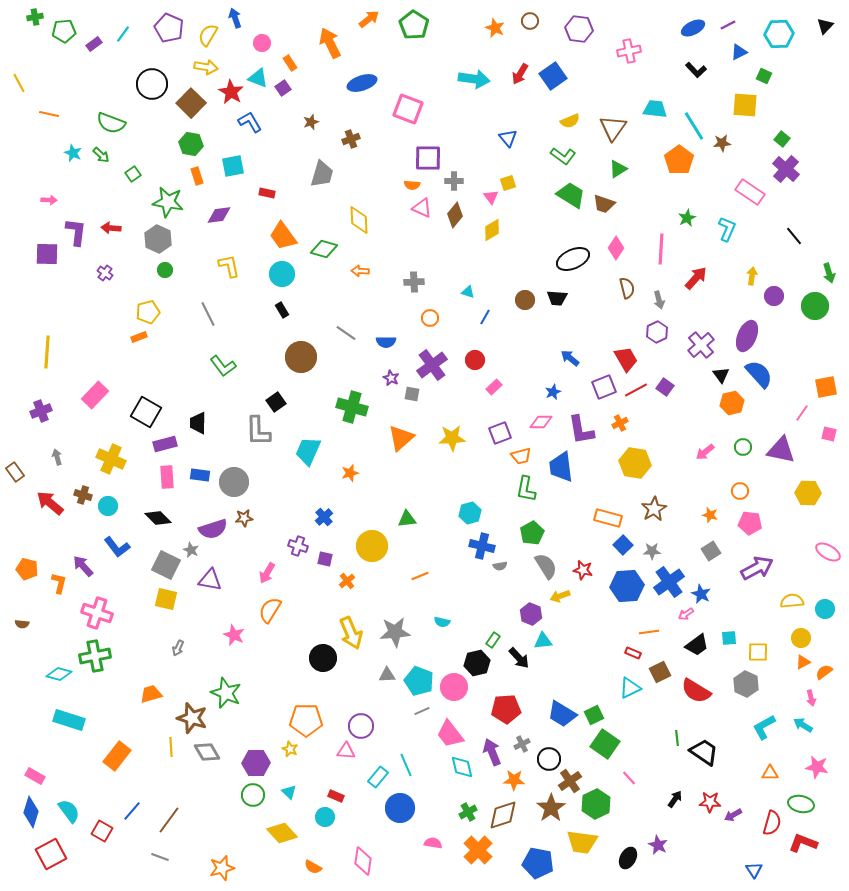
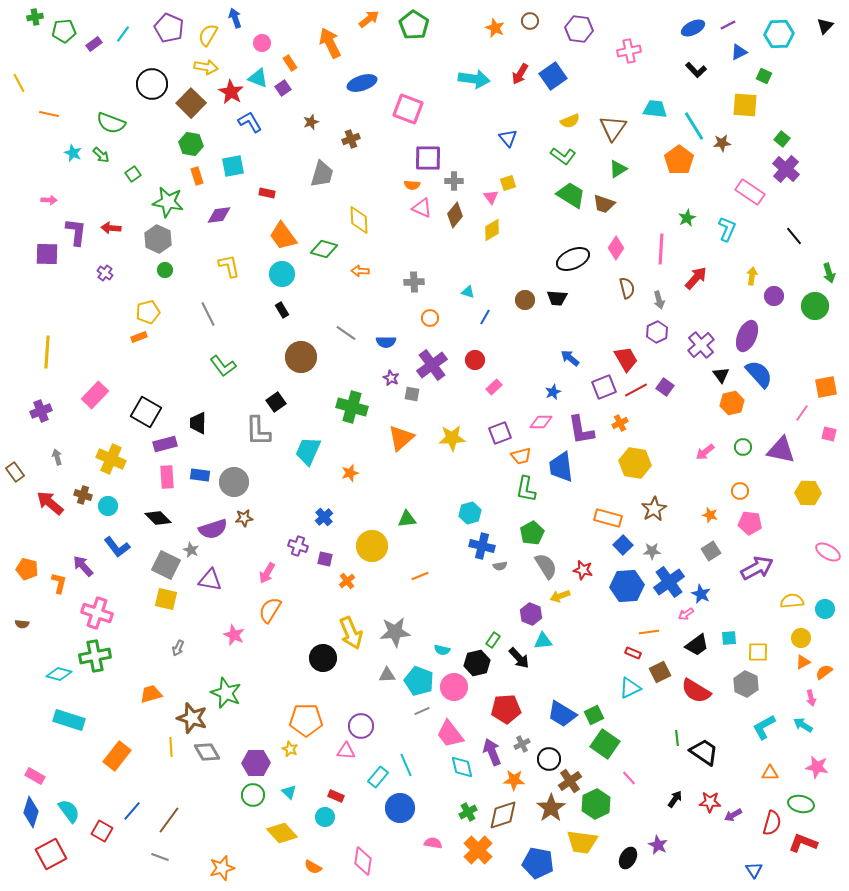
cyan semicircle at (442, 622): moved 28 px down
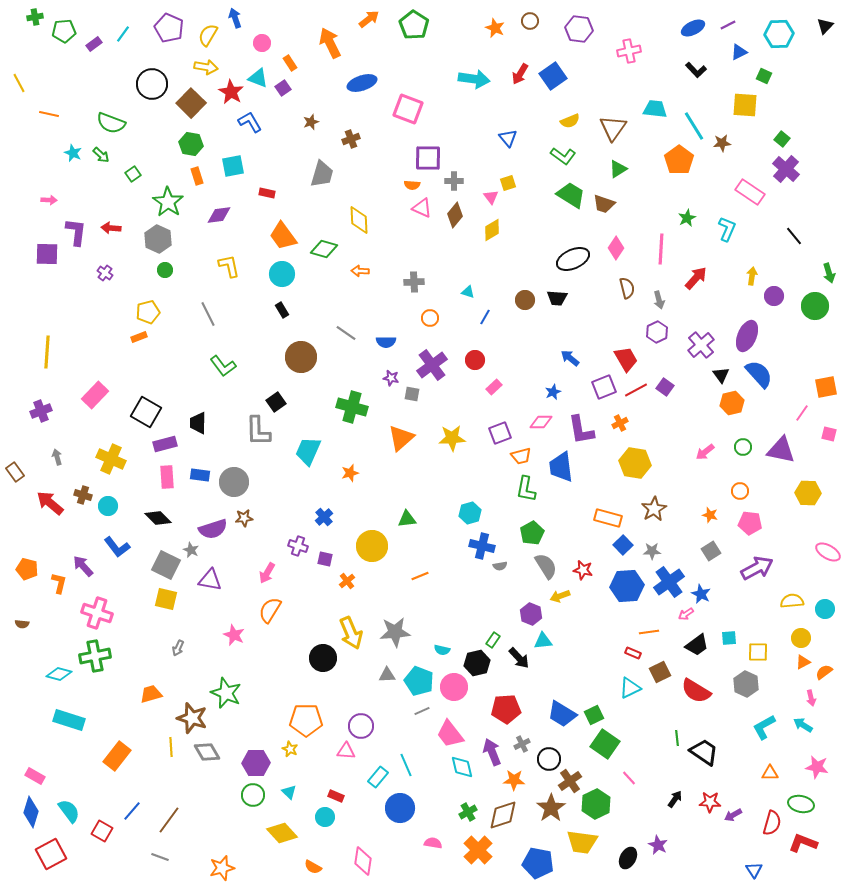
green star at (168, 202): rotated 24 degrees clockwise
purple star at (391, 378): rotated 14 degrees counterclockwise
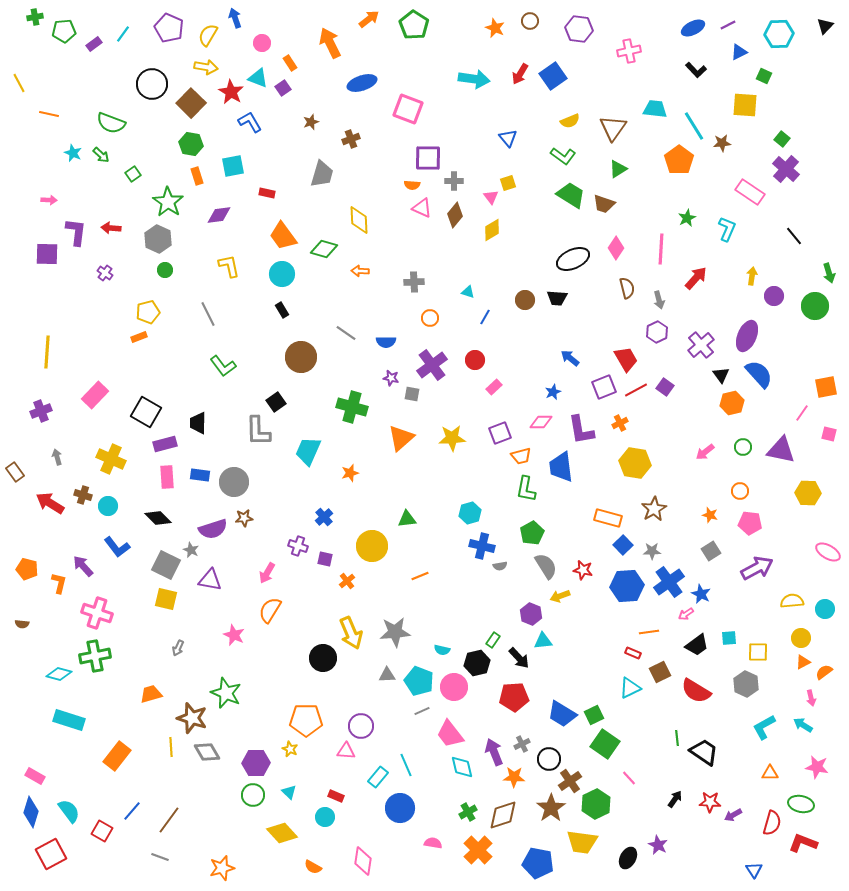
red arrow at (50, 503): rotated 8 degrees counterclockwise
red pentagon at (506, 709): moved 8 px right, 12 px up
purple arrow at (492, 752): moved 2 px right
orange star at (514, 780): moved 3 px up
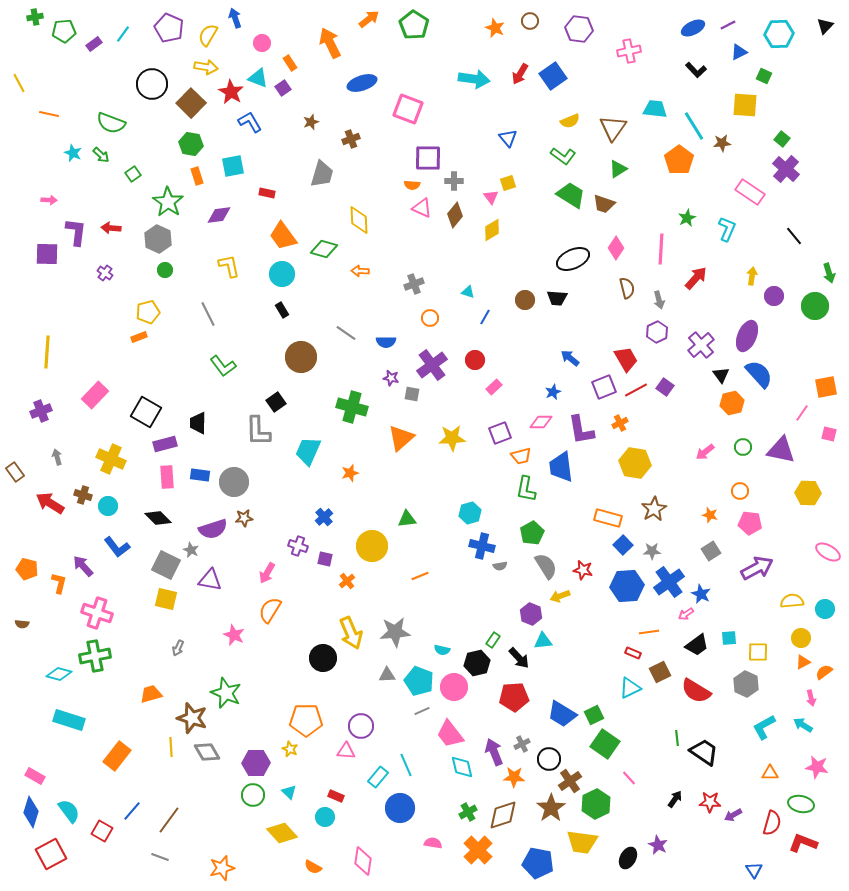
gray cross at (414, 282): moved 2 px down; rotated 18 degrees counterclockwise
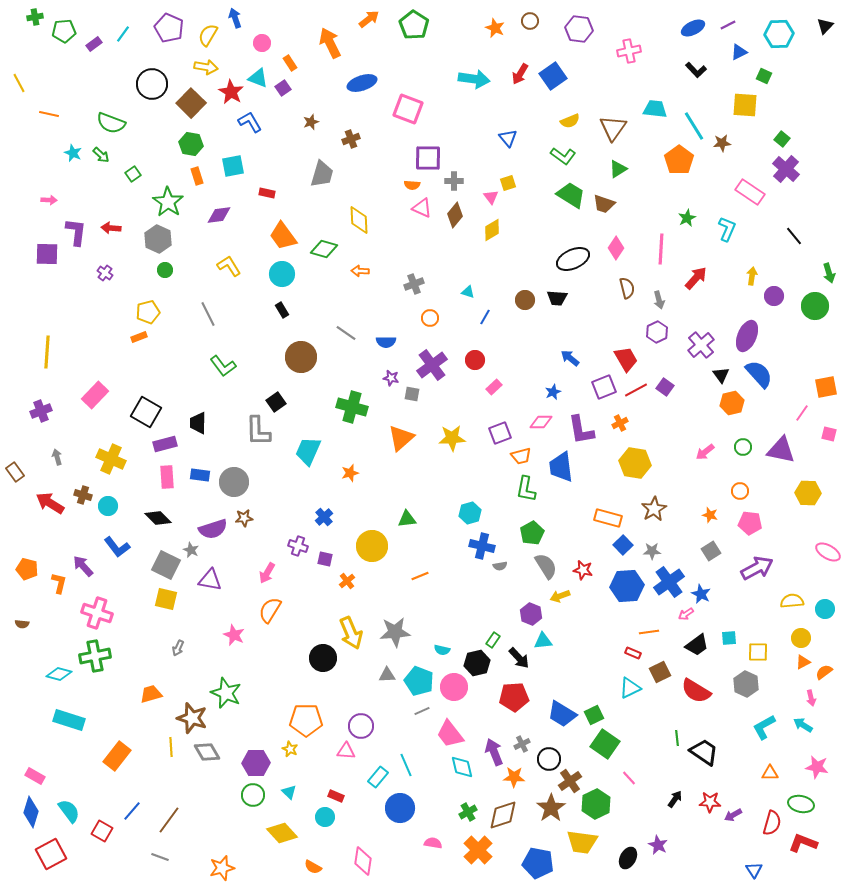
yellow L-shape at (229, 266): rotated 20 degrees counterclockwise
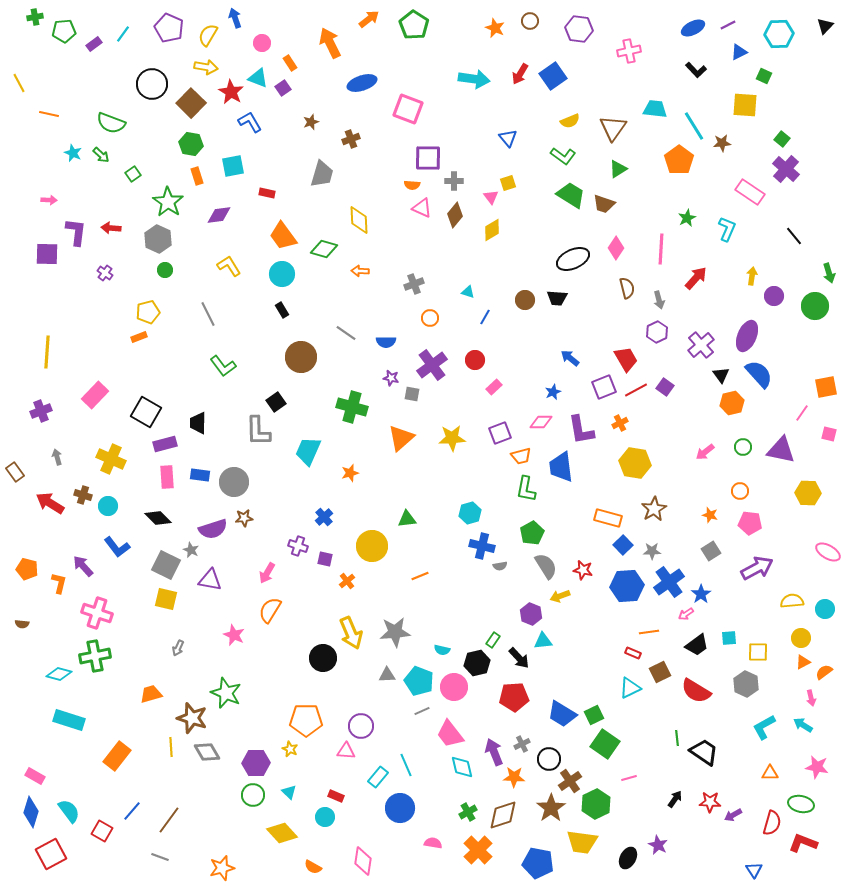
blue star at (701, 594): rotated 12 degrees clockwise
pink line at (629, 778): rotated 63 degrees counterclockwise
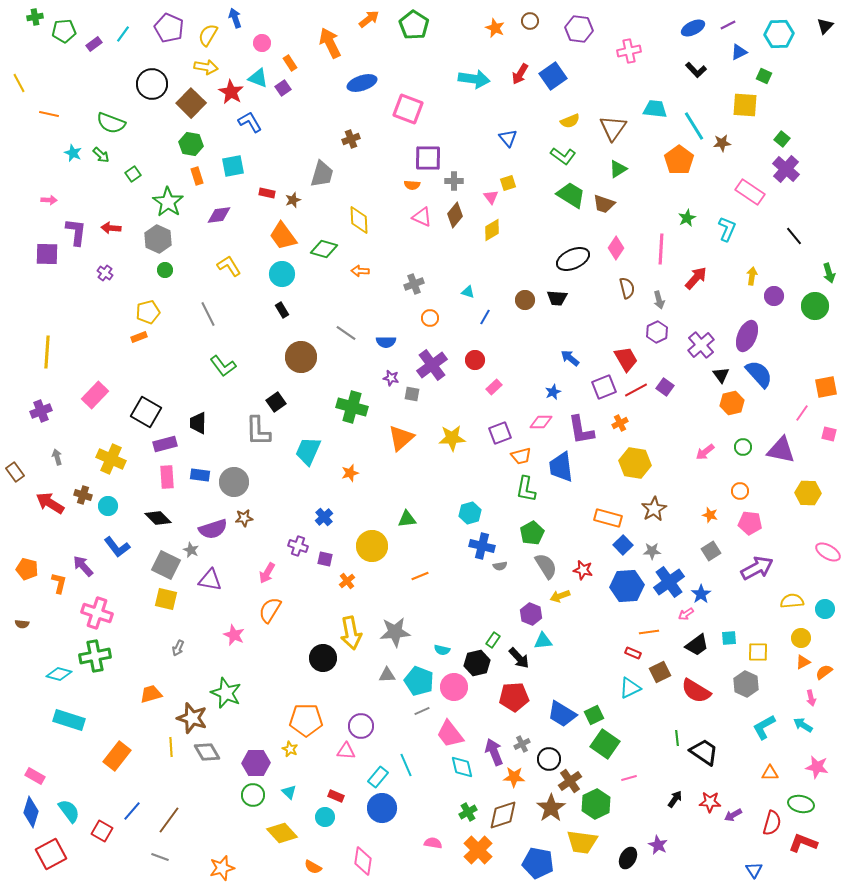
brown star at (311, 122): moved 18 px left, 78 px down
pink triangle at (422, 208): moved 9 px down
yellow arrow at (351, 633): rotated 12 degrees clockwise
blue circle at (400, 808): moved 18 px left
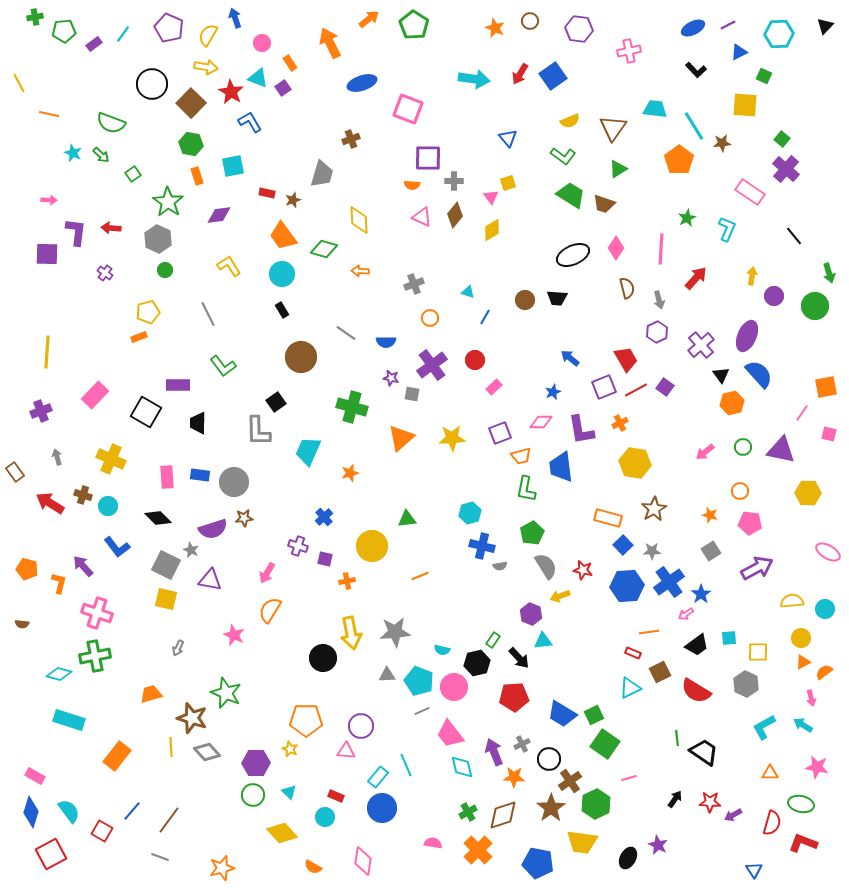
black ellipse at (573, 259): moved 4 px up
purple rectangle at (165, 444): moved 13 px right, 59 px up; rotated 15 degrees clockwise
orange cross at (347, 581): rotated 28 degrees clockwise
gray diamond at (207, 752): rotated 12 degrees counterclockwise
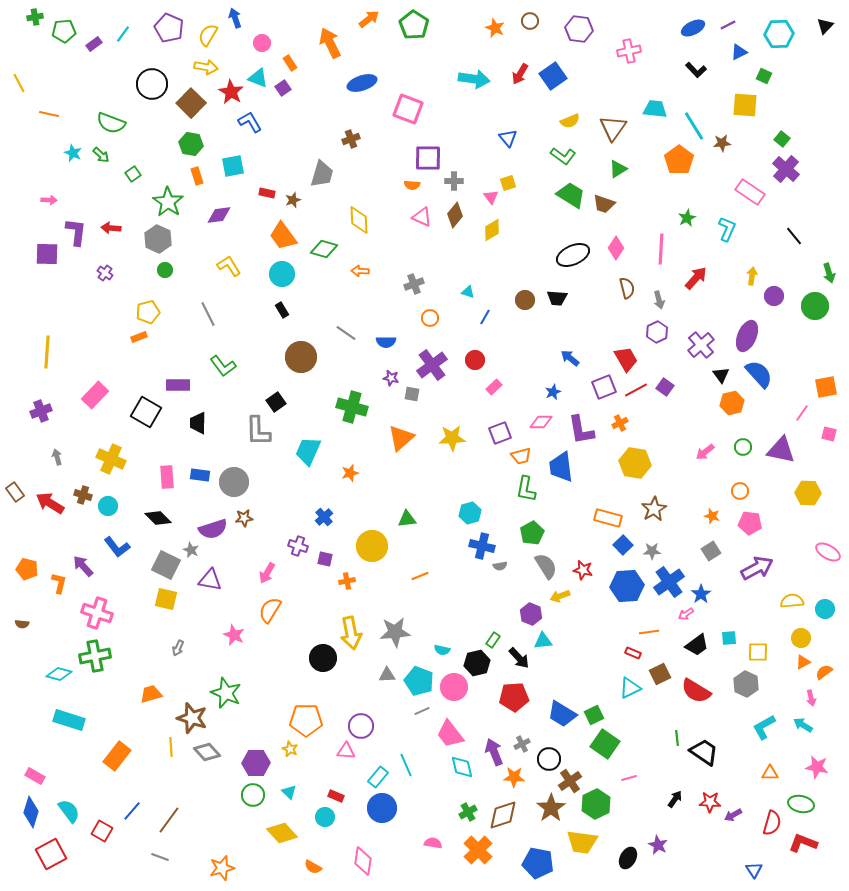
brown rectangle at (15, 472): moved 20 px down
orange star at (710, 515): moved 2 px right, 1 px down
brown square at (660, 672): moved 2 px down
